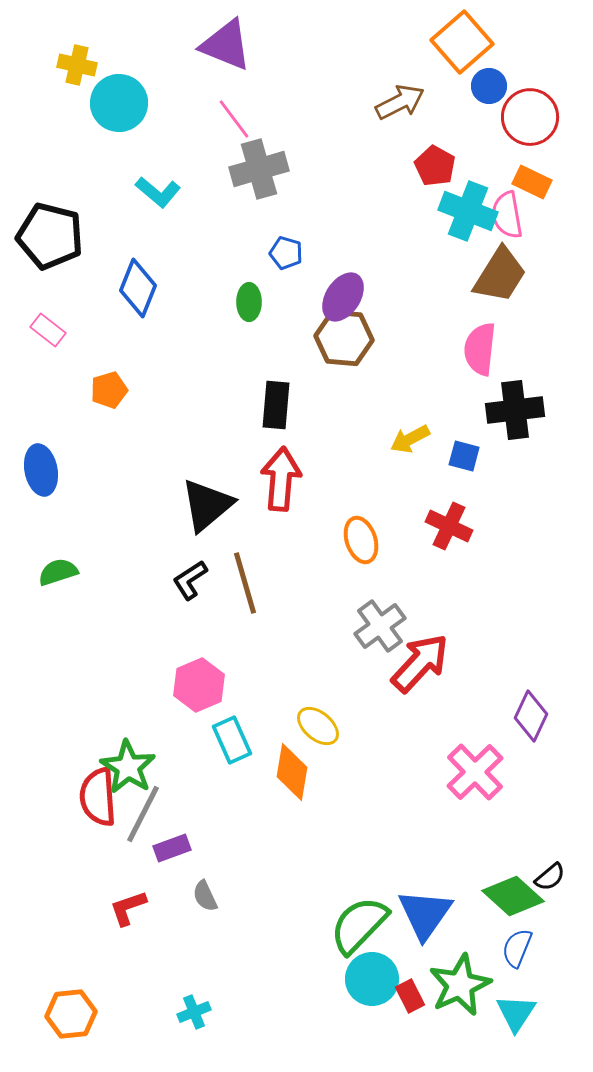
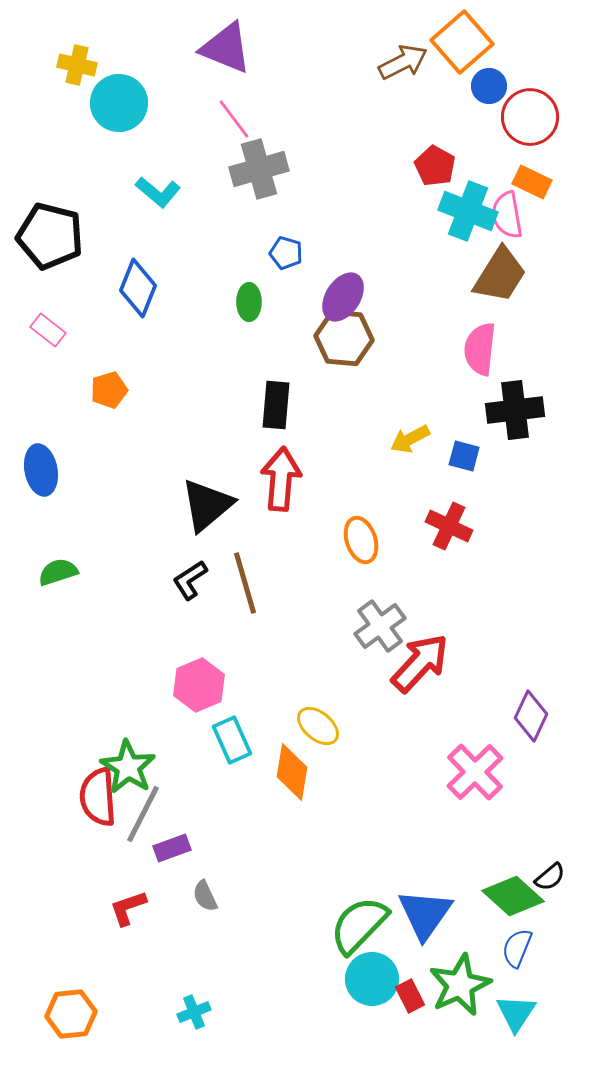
purple triangle at (226, 45): moved 3 px down
brown arrow at (400, 102): moved 3 px right, 40 px up
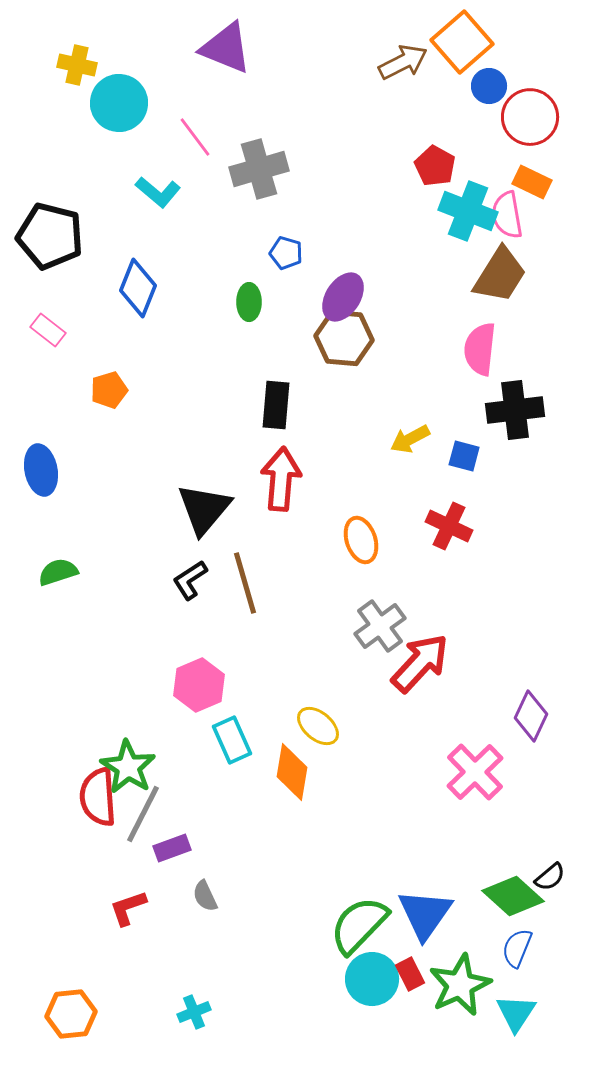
pink line at (234, 119): moved 39 px left, 18 px down
black triangle at (207, 505): moved 3 px left, 4 px down; rotated 10 degrees counterclockwise
red rectangle at (410, 996): moved 22 px up
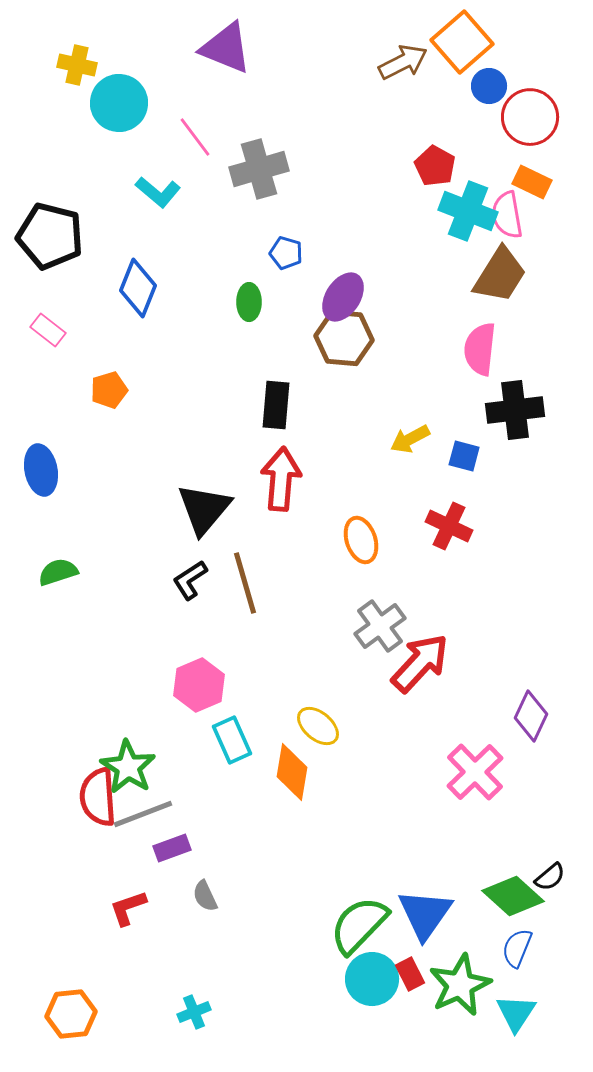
gray line at (143, 814): rotated 42 degrees clockwise
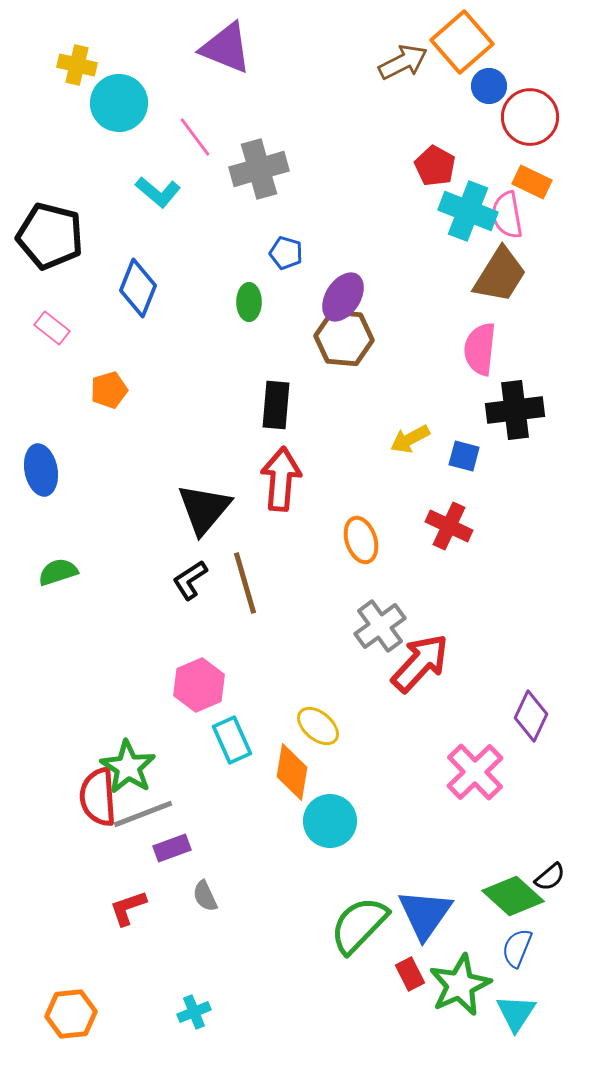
pink rectangle at (48, 330): moved 4 px right, 2 px up
cyan circle at (372, 979): moved 42 px left, 158 px up
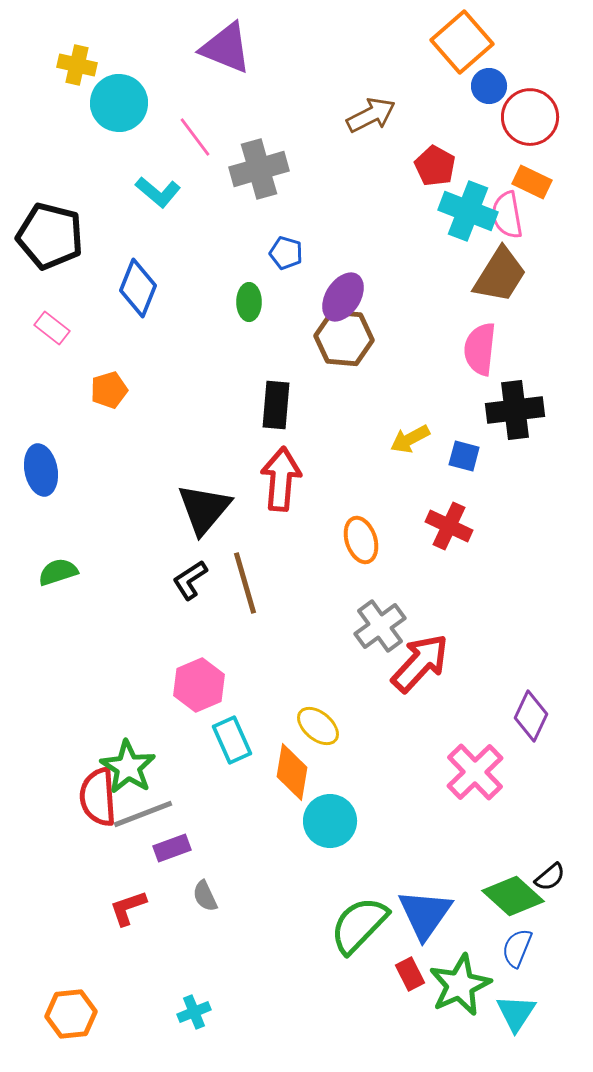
brown arrow at (403, 62): moved 32 px left, 53 px down
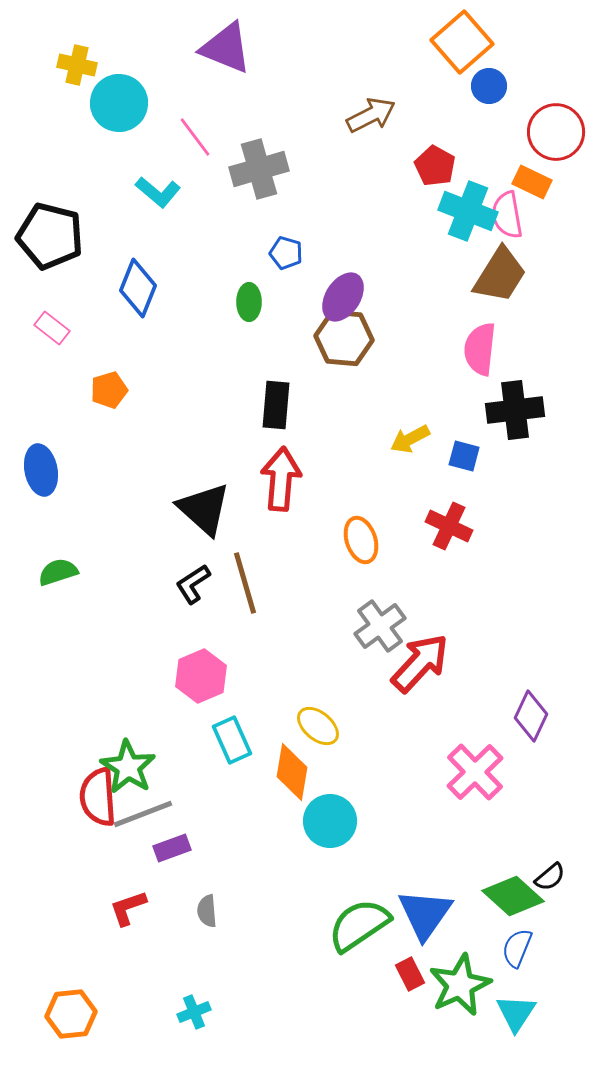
red circle at (530, 117): moved 26 px right, 15 px down
black triangle at (204, 509): rotated 28 degrees counterclockwise
black L-shape at (190, 580): moved 3 px right, 4 px down
pink hexagon at (199, 685): moved 2 px right, 9 px up
gray semicircle at (205, 896): moved 2 px right, 15 px down; rotated 20 degrees clockwise
green semicircle at (359, 925): rotated 12 degrees clockwise
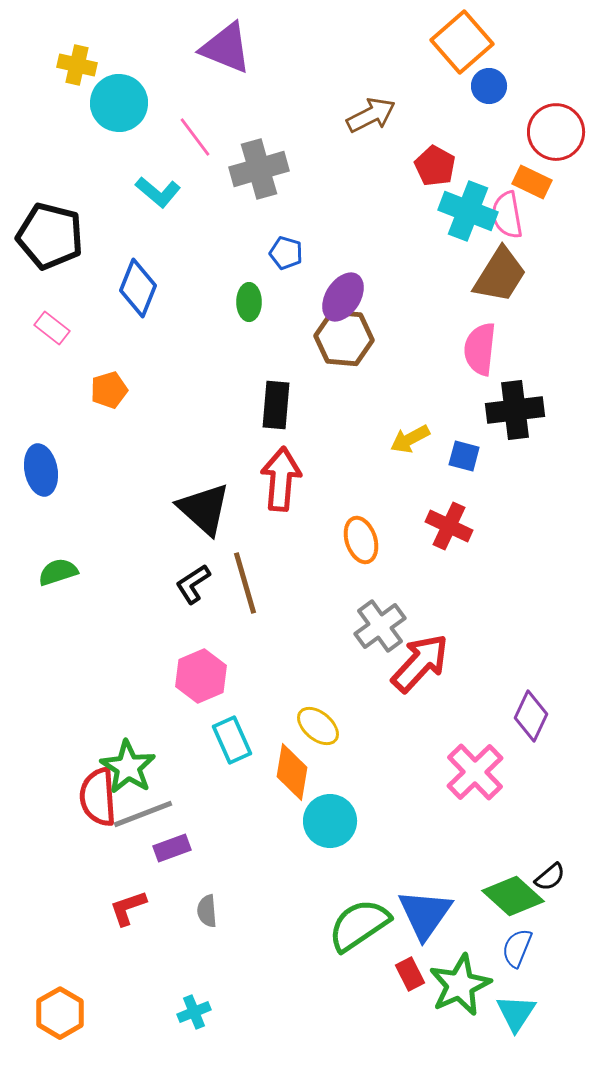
orange hexagon at (71, 1014): moved 11 px left, 1 px up; rotated 24 degrees counterclockwise
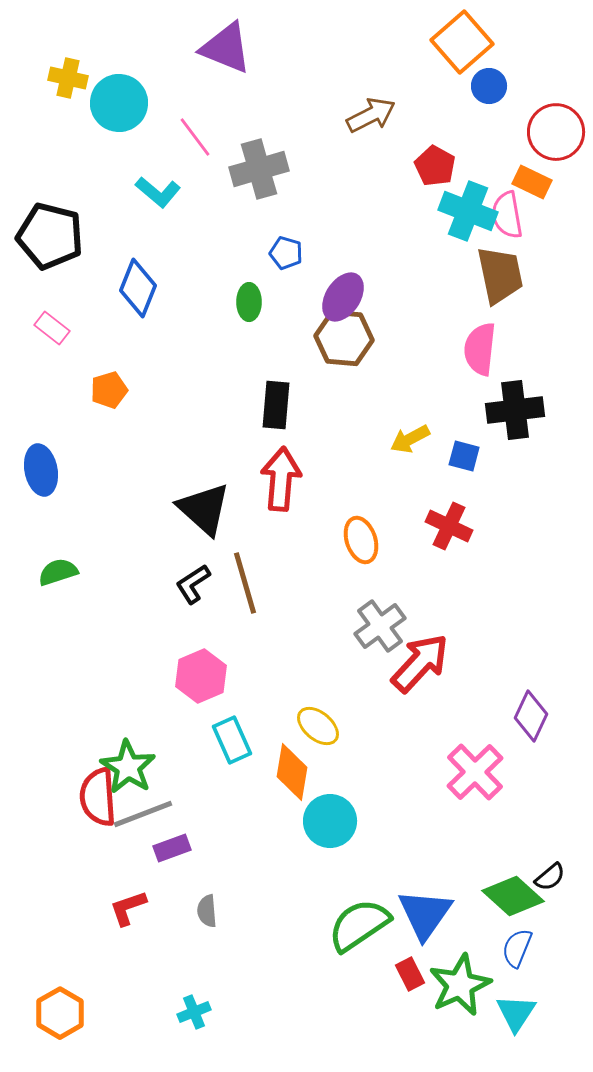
yellow cross at (77, 65): moved 9 px left, 13 px down
brown trapezoid at (500, 275): rotated 44 degrees counterclockwise
